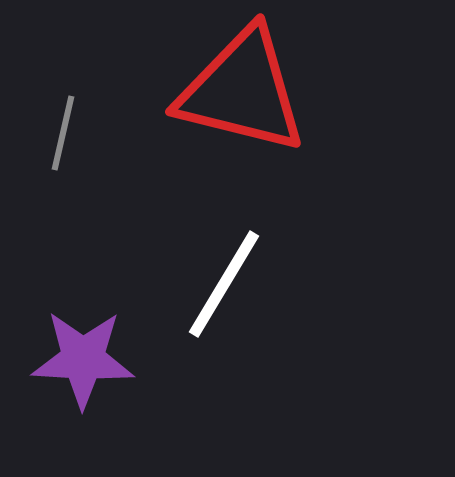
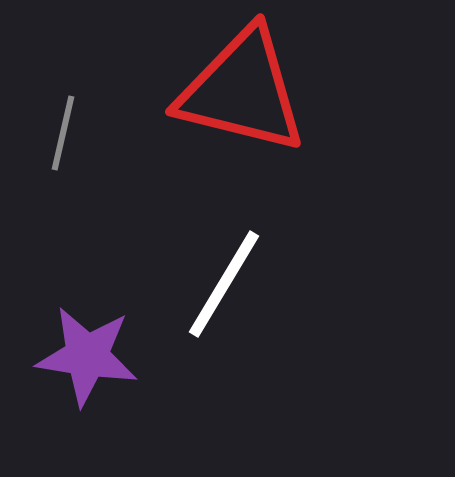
purple star: moved 4 px right, 3 px up; rotated 6 degrees clockwise
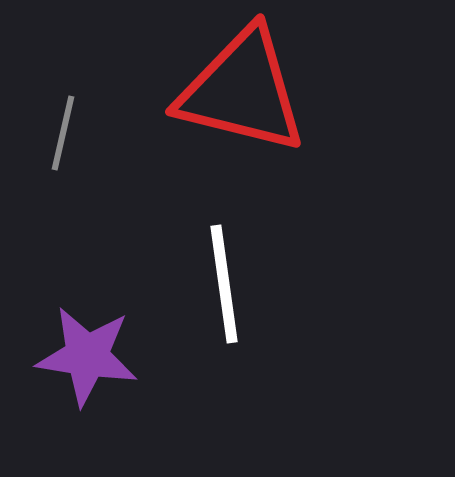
white line: rotated 39 degrees counterclockwise
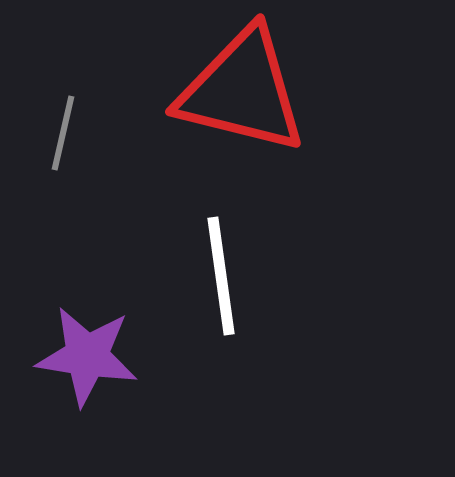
white line: moved 3 px left, 8 px up
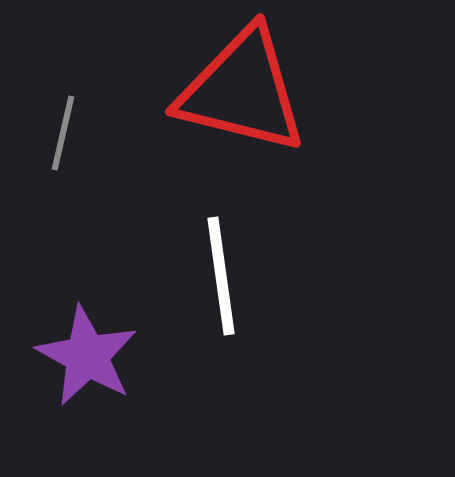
purple star: rotated 20 degrees clockwise
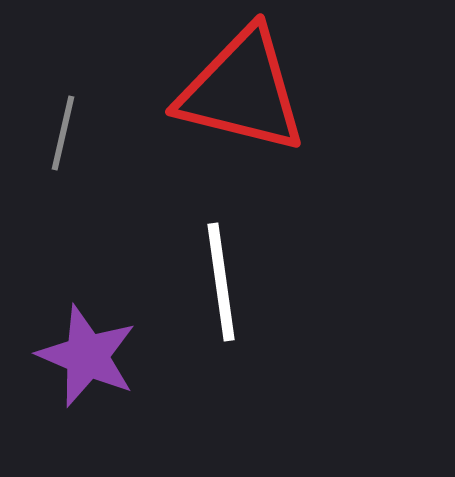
white line: moved 6 px down
purple star: rotated 6 degrees counterclockwise
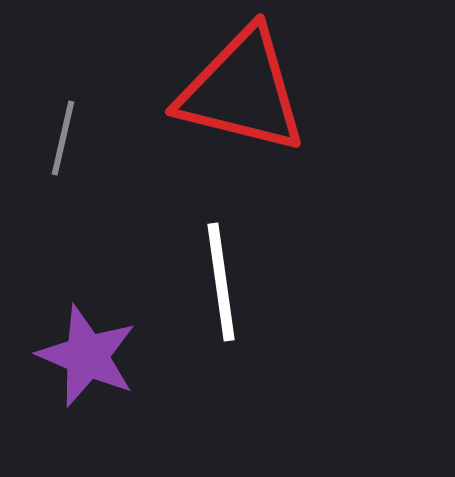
gray line: moved 5 px down
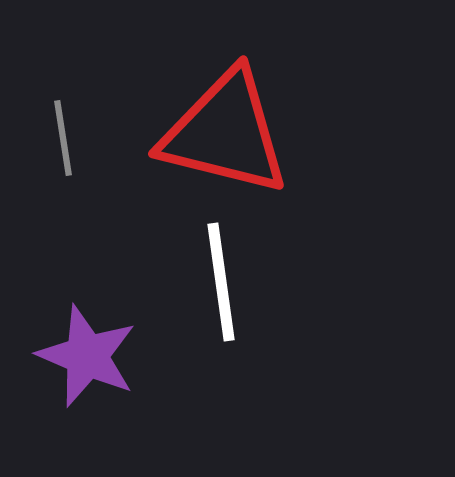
red triangle: moved 17 px left, 42 px down
gray line: rotated 22 degrees counterclockwise
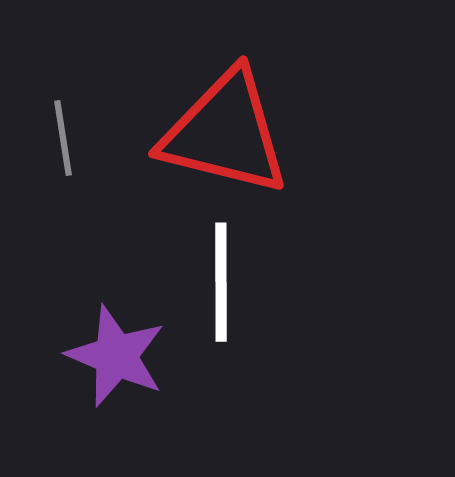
white line: rotated 8 degrees clockwise
purple star: moved 29 px right
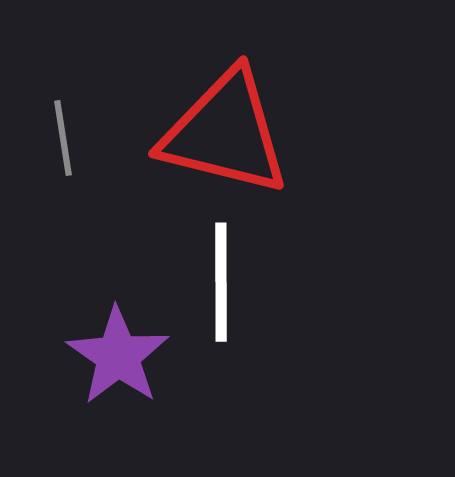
purple star: moved 2 px right; rotated 12 degrees clockwise
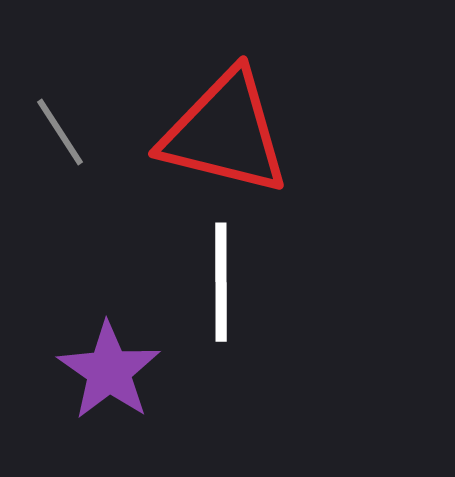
gray line: moved 3 px left, 6 px up; rotated 24 degrees counterclockwise
purple star: moved 9 px left, 15 px down
